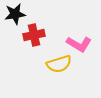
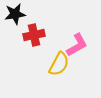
pink L-shape: moved 2 px left, 1 px down; rotated 60 degrees counterclockwise
yellow semicircle: rotated 45 degrees counterclockwise
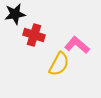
red cross: rotated 30 degrees clockwise
pink L-shape: rotated 110 degrees counterclockwise
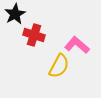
black star: rotated 20 degrees counterclockwise
yellow semicircle: moved 2 px down
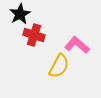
black star: moved 5 px right
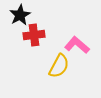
black star: moved 1 px down
red cross: rotated 25 degrees counterclockwise
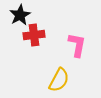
pink L-shape: rotated 60 degrees clockwise
yellow semicircle: moved 14 px down
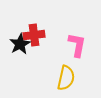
black star: moved 29 px down
yellow semicircle: moved 7 px right, 2 px up; rotated 15 degrees counterclockwise
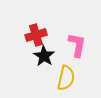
red cross: moved 2 px right; rotated 10 degrees counterclockwise
black star: moved 24 px right, 12 px down; rotated 10 degrees counterclockwise
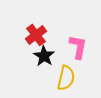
red cross: rotated 20 degrees counterclockwise
pink L-shape: moved 1 px right, 2 px down
